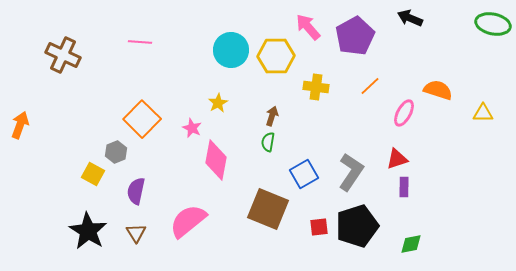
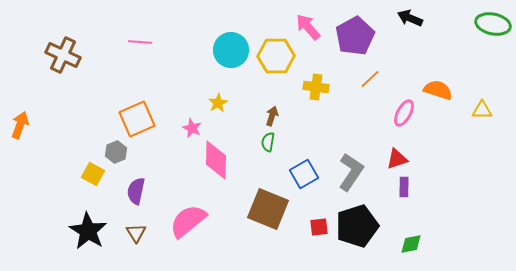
orange line: moved 7 px up
yellow triangle: moved 1 px left, 3 px up
orange square: moved 5 px left; rotated 21 degrees clockwise
pink diamond: rotated 9 degrees counterclockwise
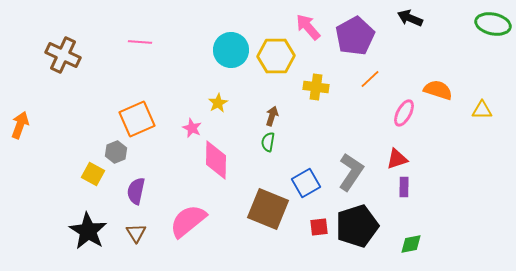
blue square: moved 2 px right, 9 px down
